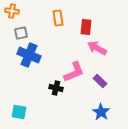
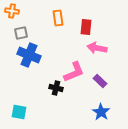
pink arrow: rotated 18 degrees counterclockwise
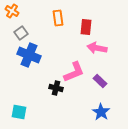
orange cross: rotated 24 degrees clockwise
gray square: rotated 24 degrees counterclockwise
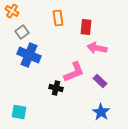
gray square: moved 1 px right, 1 px up
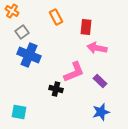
orange rectangle: moved 2 px left, 1 px up; rotated 21 degrees counterclockwise
black cross: moved 1 px down
blue star: rotated 24 degrees clockwise
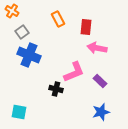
orange rectangle: moved 2 px right, 2 px down
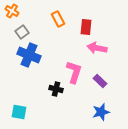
pink L-shape: rotated 50 degrees counterclockwise
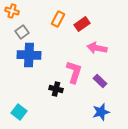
orange cross: rotated 16 degrees counterclockwise
orange rectangle: rotated 56 degrees clockwise
red rectangle: moved 4 px left, 3 px up; rotated 49 degrees clockwise
blue cross: rotated 20 degrees counterclockwise
cyan square: rotated 28 degrees clockwise
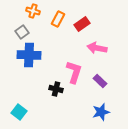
orange cross: moved 21 px right
